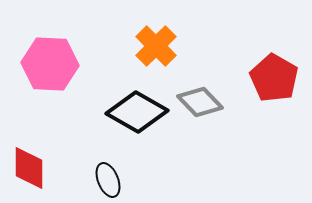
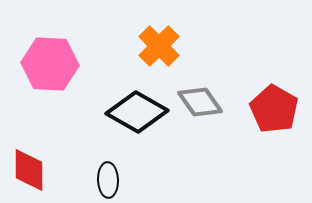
orange cross: moved 3 px right
red pentagon: moved 31 px down
gray diamond: rotated 9 degrees clockwise
red diamond: moved 2 px down
black ellipse: rotated 20 degrees clockwise
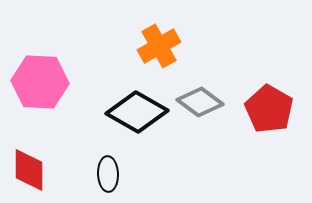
orange cross: rotated 15 degrees clockwise
pink hexagon: moved 10 px left, 18 px down
gray diamond: rotated 18 degrees counterclockwise
red pentagon: moved 5 px left
black ellipse: moved 6 px up
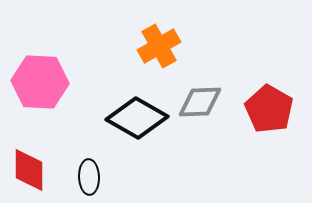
gray diamond: rotated 39 degrees counterclockwise
black diamond: moved 6 px down
black ellipse: moved 19 px left, 3 px down
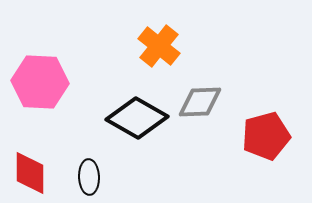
orange cross: rotated 21 degrees counterclockwise
red pentagon: moved 3 px left, 27 px down; rotated 27 degrees clockwise
red diamond: moved 1 px right, 3 px down
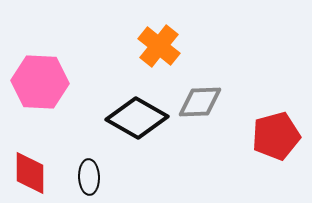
red pentagon: moved 10 px right
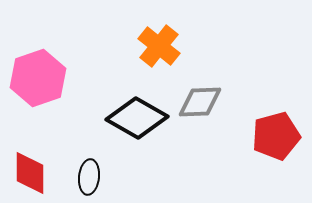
pink hexagon: moved 2 px left, 4 px up; rotated 22 degrees counterclockwise
black ellipse: rotated 8 degrees clockwise
